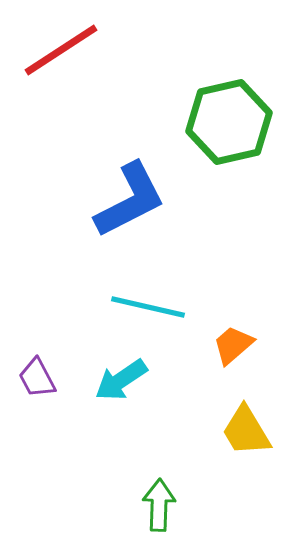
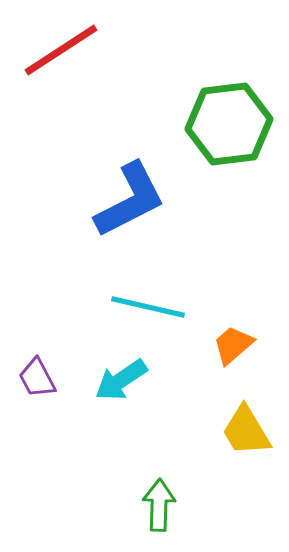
green hexagon: moved 2 px down; rotated 6 degrees clockwise
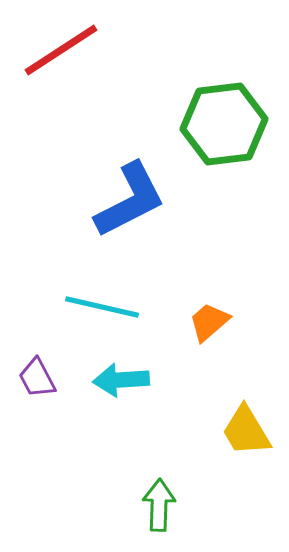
green hexagon: moved 5 px left
cyan line: moved 46 px left
orange trapezoid: moved 24 px left, 23 px up
cyan arrow: rotated 30 degrees clockwise
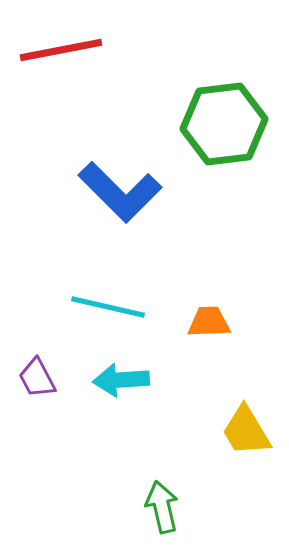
red line: rotated 22 degrees clockwise
blue L-shape: moved 10 px left, 8 px up; rotated 72 degrees clockwise
cyan line: moved 6 px right
orange trapezoid: rotated 39 degrees clockwise
green arrow: moved 3 px right, 2 px down; rotated 15 degrees counterclockwise
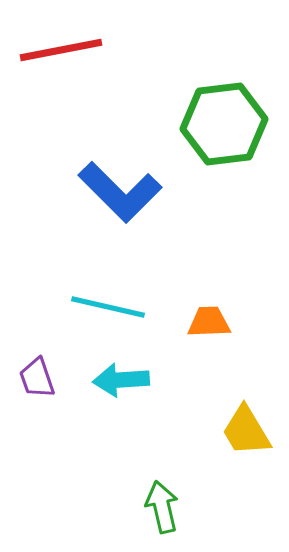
purple trapezoid: rotated 9 degrees clockwise
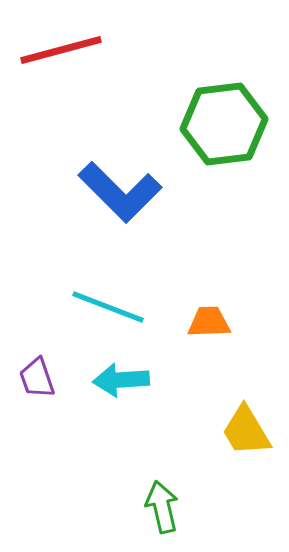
red line: rotated 4 degrees counterclockwise
cyan line: rotated 8 degrees clockwise
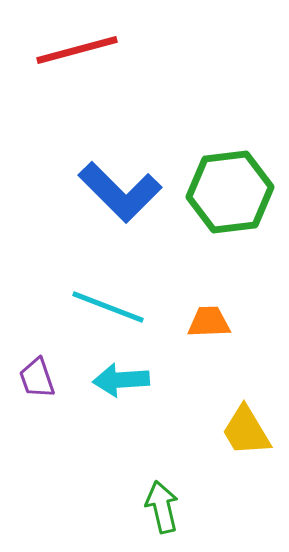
red line: moved 16 px right
green hexagon: moved 6 px right, 68 px down
